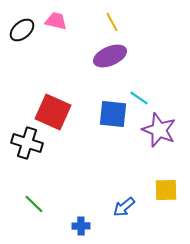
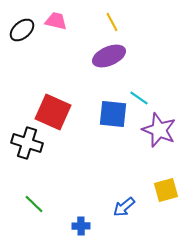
purple ellipse: moved 1 px left
yellow square: rotated 15 degrees counterclockwise
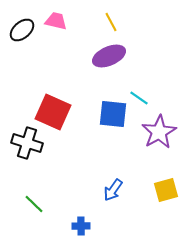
yellow line: moved 1 px left
purple star: moved 2 px down; rotated 20 degrees clockwise
blue arrow: moved 11 px left, 17 px up; rotated 15 degrees counterclockwise
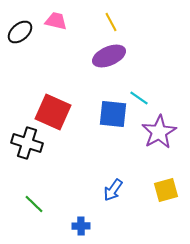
black ellipse: moved 2 px left, 2 px down
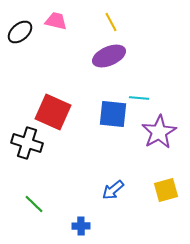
cyan line: rotated 30 degrees counterclockwise
blue arrow: rotated 15 degrees clockwise
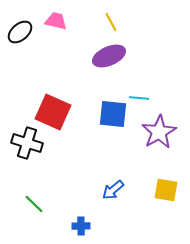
yellow square: rotated 25 degrees clockwise
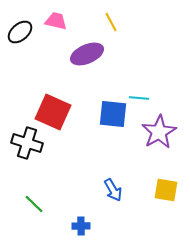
purple ellipse: moved 22 px left, 2 px up
blue arrow: rotated 80 degrees counterclockwise
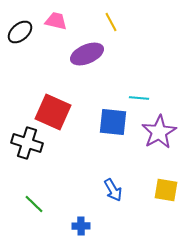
blue square: moved 8 px down
